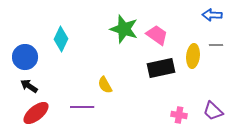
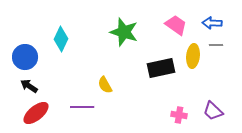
blue arrow: moved 8 px down
green star: moved 3 px down
pink trapezoid: moved 19 px right, 10 px up
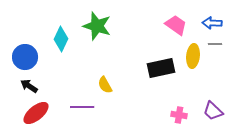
green star: moved 27 px left, 6 px up
gray line: moved 1 px left, 1 px up
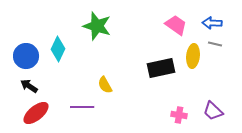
cyan diamond: moved 3 px left, 10 px down
gray line: rotated 16 degrees clockwise
blue circle: moved 1 px right, 1 px up
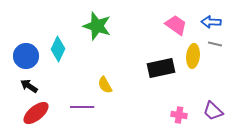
blue arrow: moved 1 px left, 1 px up
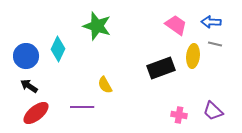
black rectangle: rotated 8 degrees counterclockwise
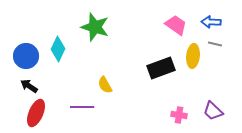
green star: moved 2 px left, 1 px down
red ellipse: rotated 28 degrees counterclockwise
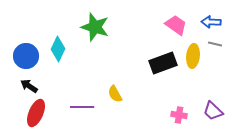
black rectangle: moved 2 px right, 5 px up
yellow semicircle: moved 10 px right, 9 px down
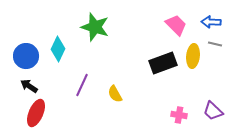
pink trapezoid: rotated 10 degrees clockwise
purple line: moved 22 px up; rotated 65 degrees counterclockwise
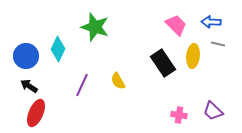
gray line: moved 3 px right
black rectangle: rotated 76 degrees clockwise
yellow semicircle: moved 3 px right, 13 px up
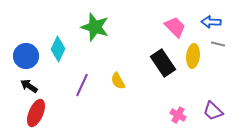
pink trapezoid: moved 1 px left, 2 px down
pink cross: moved 1 px left; rotated 21 degrees clockwise
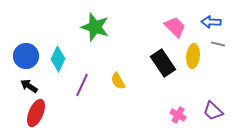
cyan diamond: moved 10 px down
